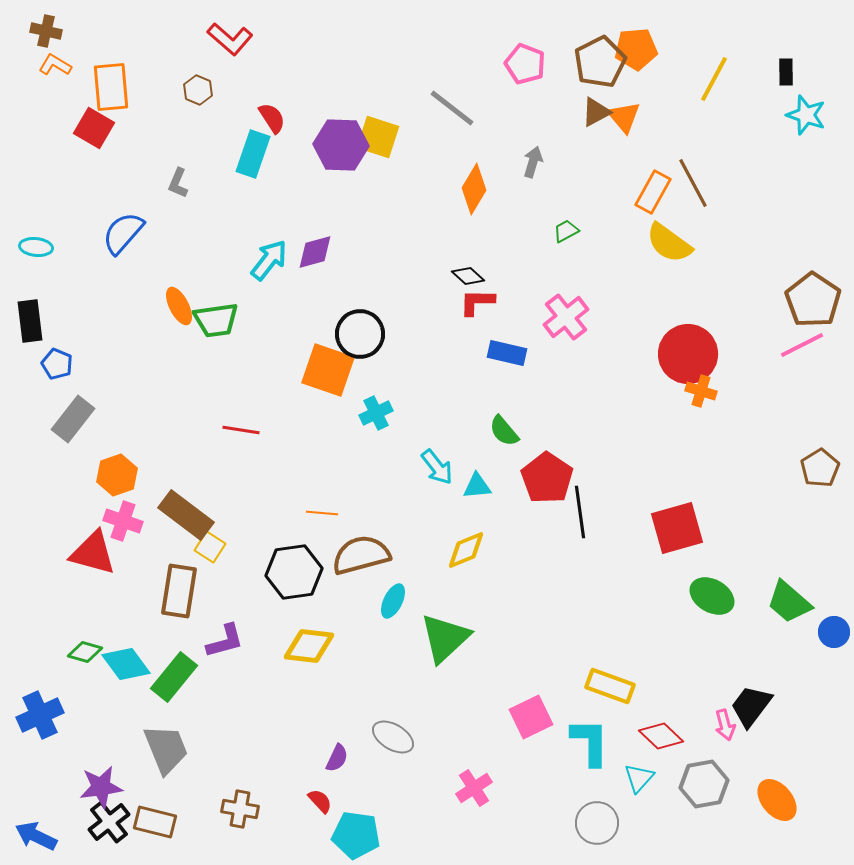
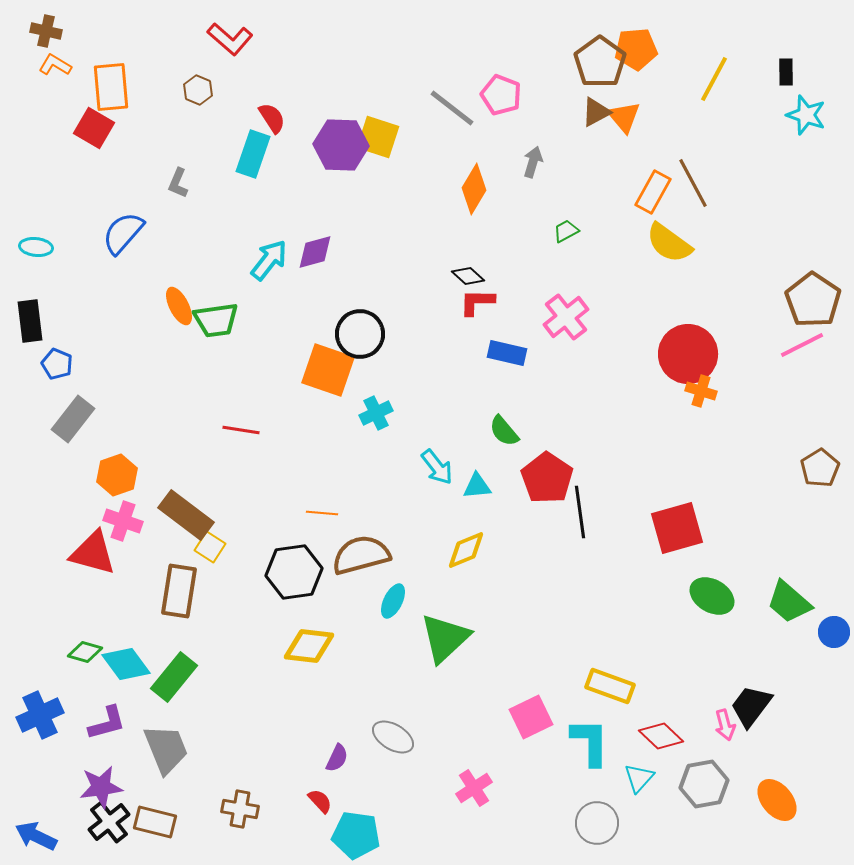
brown pentagon at (600, 62): rotated 9 degrees counterclockwise
pink pentagon at (525, 64): moved 24 px left, 31 px down
purple L-shape at (225, 641): moved 118 px left, 82 px down
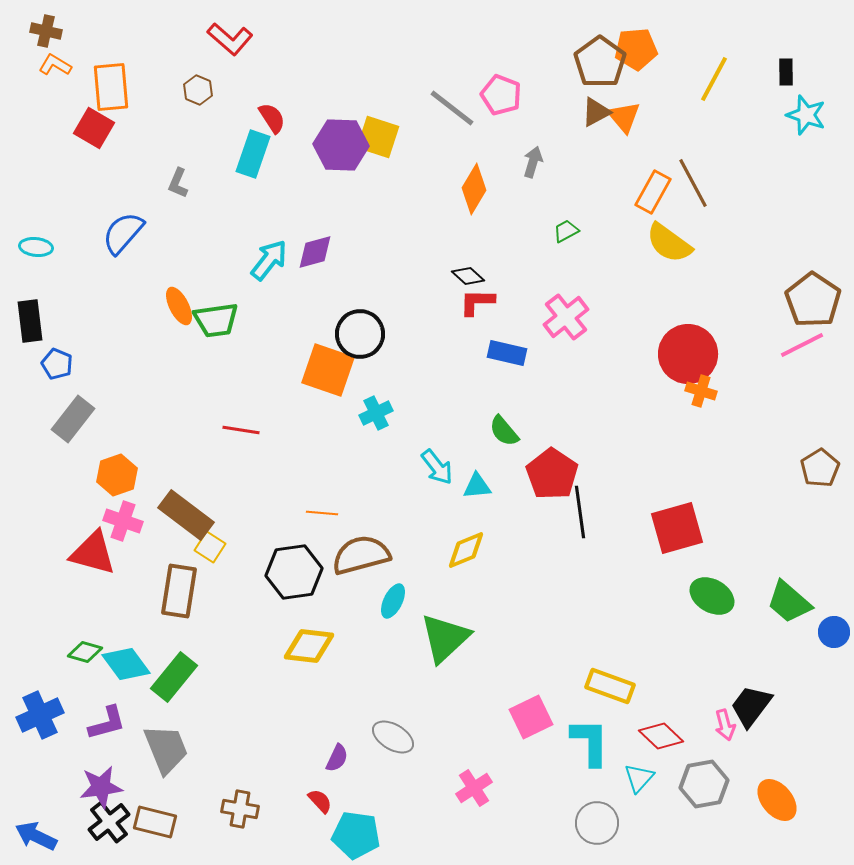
red pentagon at (547, 478): moved 5 px right, 4 px up
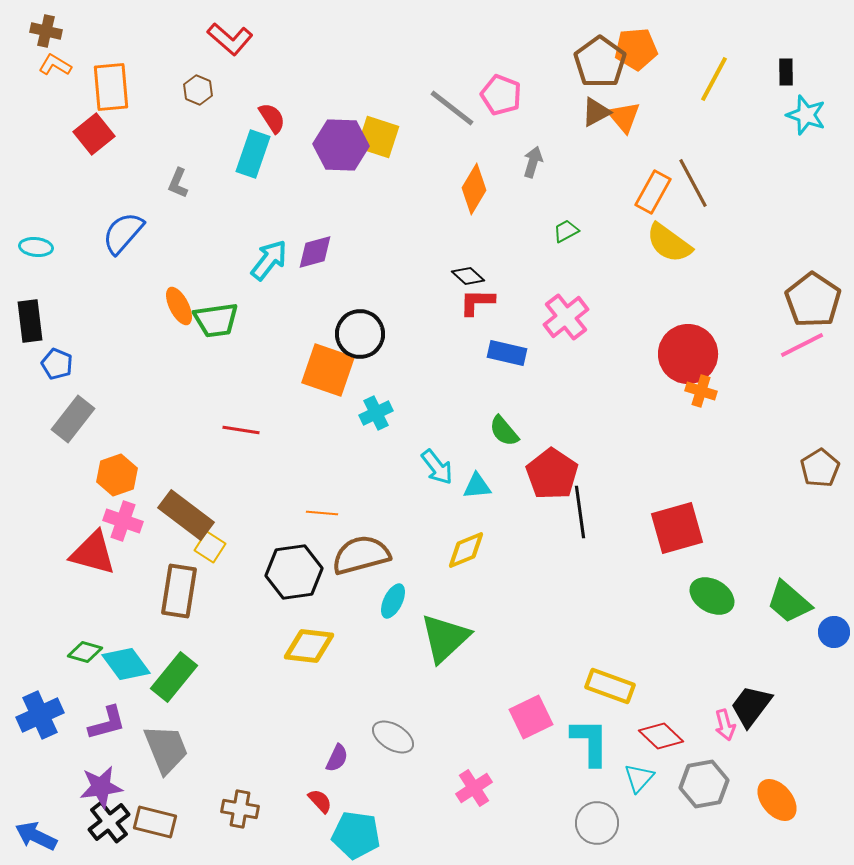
red square at (94, 128): moved 6 px down; rotated 21 degrees clockwise
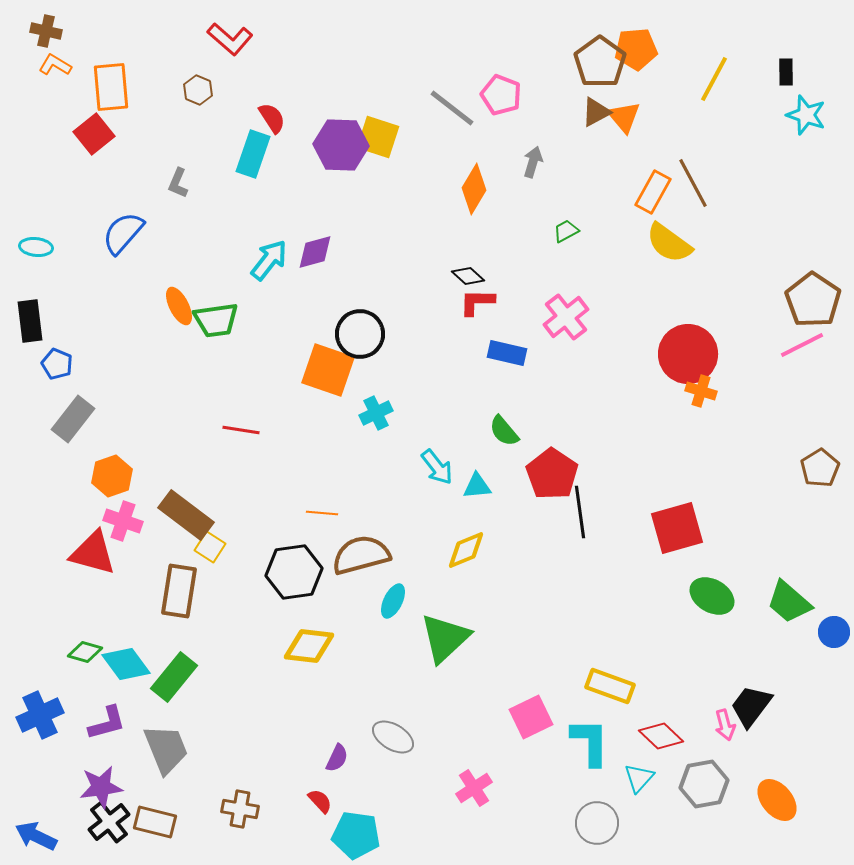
orange hexagon at (117, 475): moved 5 px left, 1 px down
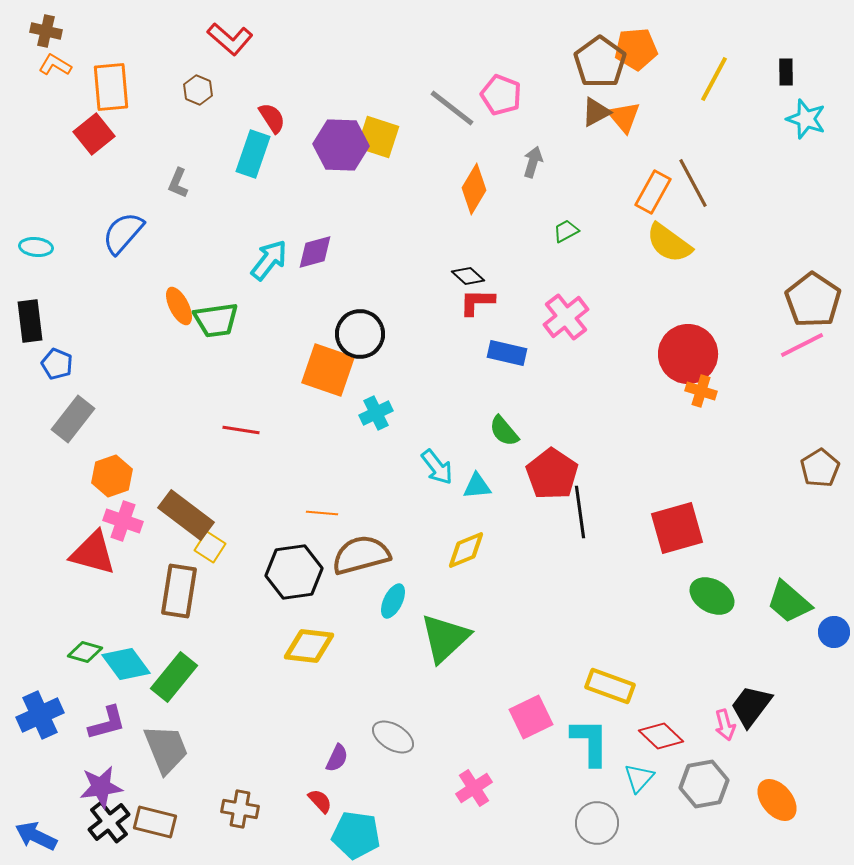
cyan star at (806, 115): moved 4 px down
